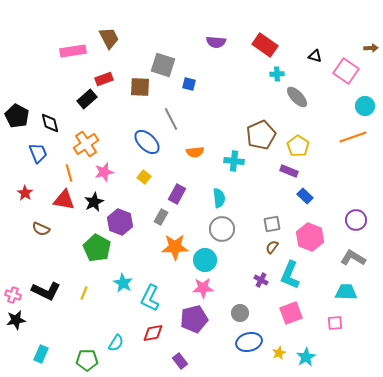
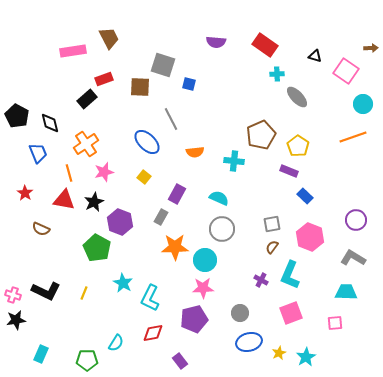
cyan circle at (365, 106): moved 2 px left, 2 px up
cyan semicircle at (219, 198): rotated 60 degrees counterclockwise
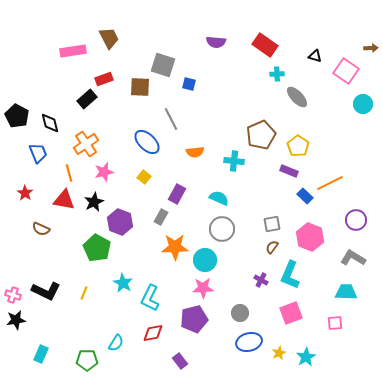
orange line at (353, 137): moved 23 px left, 46 px down; rotated 8 degrees counterclockwise
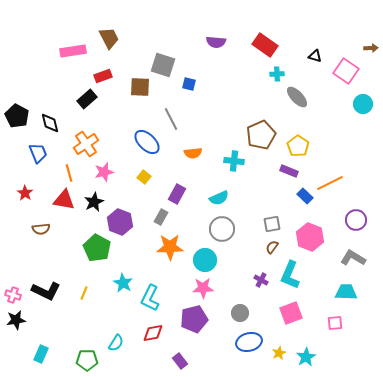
red rectangle at (104, 79): moved 1 px left, 3 px up
orange semicircle at (195, 152): moved 2 px left, 1 px down
cyan semicircle at (219, 198): rotated 132 degrees clockwise
brown semicircle at (41, 229): rotated 30 degrees counterclockwise
orange star at (175, 247): moved 5 px left
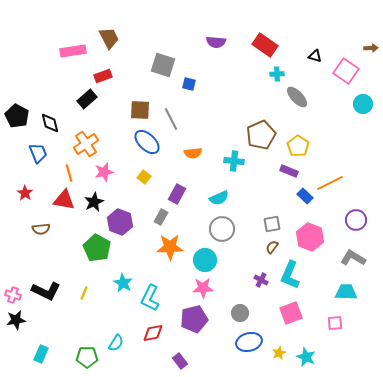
brown square at (140, 87): moved 23 px down
cyan star at (306, 357): rotated 18 degrees counterclockwise
green pentagon at (87, 360): moved 3 px up
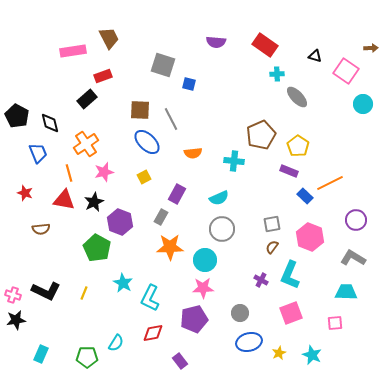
yellow square at (144, 177): rotated 24 degrees clockwise
red star at (25, 193): rotated 14 degrees counterclockwise
cyan star at (306, 357): moved 6 px right, 2 px up
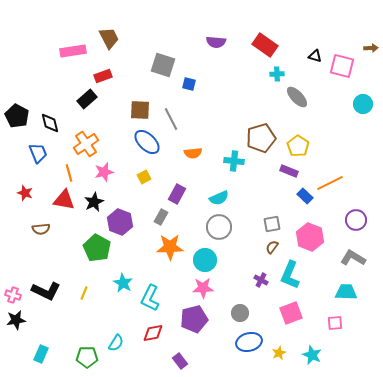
pink square at (346, 71): moved 4 px left, 5 px up; rotated 20 degrees counterclockwise
brown pentagon at (261, 135): moved 3 px down; rotated 8 degrees clockwise
gray circle at (222, 229): moved 3 px left, 2 px up
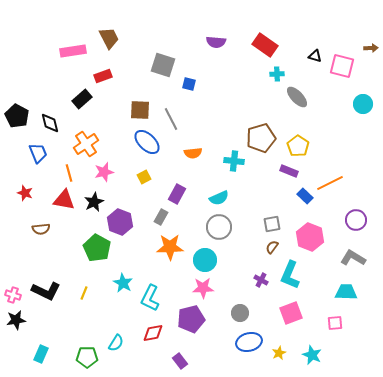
black rectangle at (87, 99): moved 5 px left
purple pentagon at (194, 319): moved 3 px left
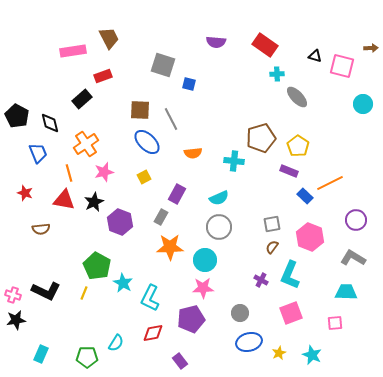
green pentagon at (97, 248): moved 18 px down
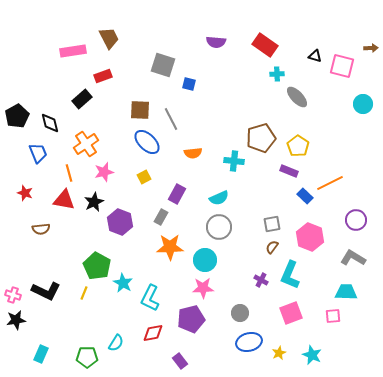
black pentagon at (17, 116): rotated 15 degrees clockwise
pink square at (335, 323): moved 2 px left, 7 px up
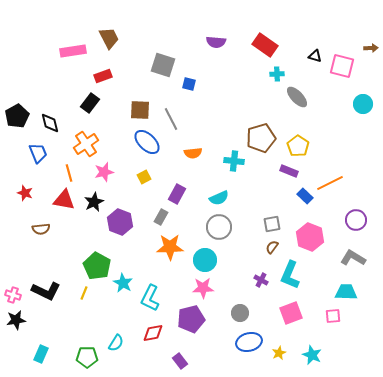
black rectangle at (82, 99): moved 8 px right, 4 px down; rotated 12 degrees counterclockwise
